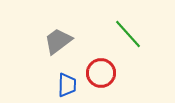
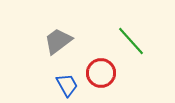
green line: moved 3 px right, 7 px down
blue trapezoid: rotated 30 degrees counterclockwise
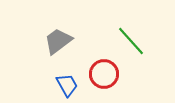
red circle: moved 3 px right, 1 px down
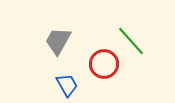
gray trapezoid: rotated 24 degrees counterclockwise
red circle: moved 10 px up
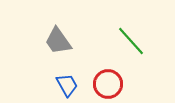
gray trapezoid: rotated 64 degrees counterclockwise
red circle: moved 4 px right, 20 px down
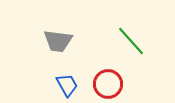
gray trapezoid: rotated 48 degrees counterclockwise
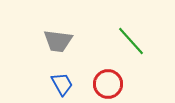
blue trapezoid: moved 5 px left, 1 px up
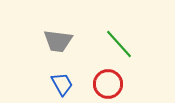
green line: moved 12 px left, 3 px down
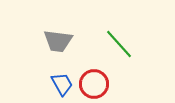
red circle: moved 14 px left
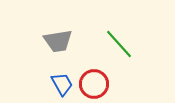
gray trapezoid: rotated 16 degrees counterclockwise
